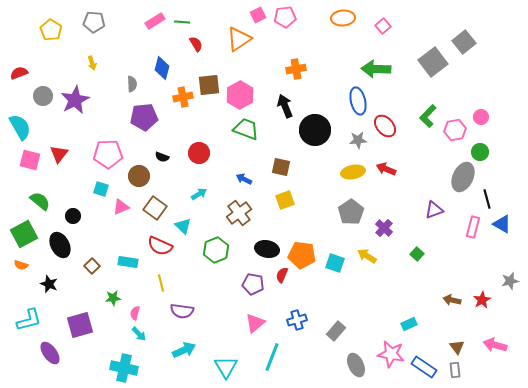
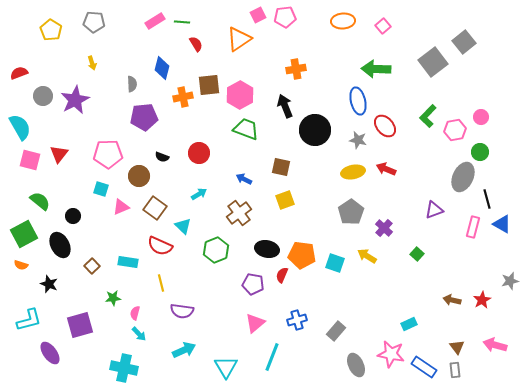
orange ellipse at (343, 18): moved 3 px down
gray star at (358, 140): rotated 18 degrees clockwise
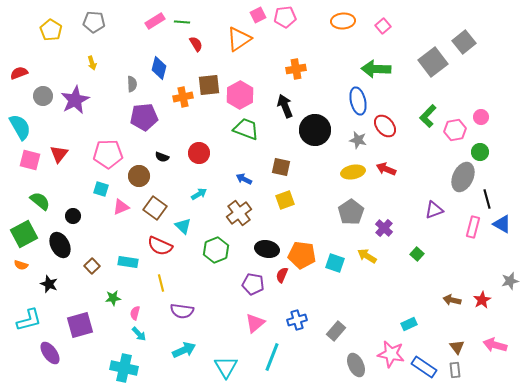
blue diamond at (162, 68): moved 3 px left
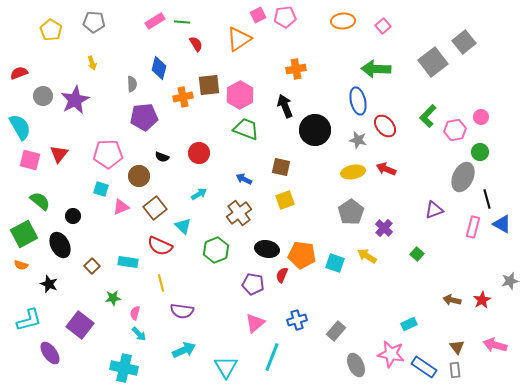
brown square at (155, 208): rotated 15 degrees clockwise
purple square at (80, 325): rotated 36 degrees counterclockwise
